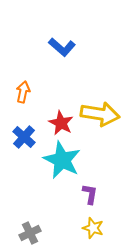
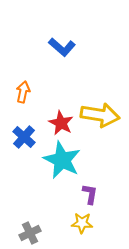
yellow arrow: moved 1 px down
yellow star: moved 11 px left, 5 px up; rotated 15 degrees counterclockwise
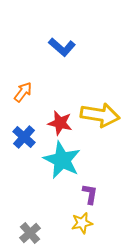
orange arrow: rotated 25 degrees clockwise
red star: moved 1 px left; rotated 15 degrees counterclockwise
yellow star: rotated 15 degrees counterclockwise
gray cross: rotated 15 degrees counterclockwise
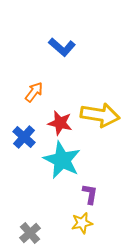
orange arrow: moved 11 px right
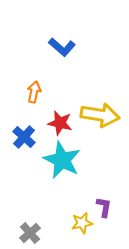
orange arrow: rotated 25 degrees counterclockwise
purple L-shape: moved 14 px right, 13 px down
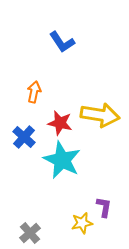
blue L-shape: moved 5 px up; rotated 16 degrees clockwise
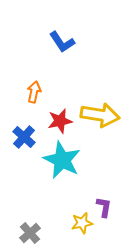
red star: moved 2 px up; rotated 25 degrees counterclockwise
